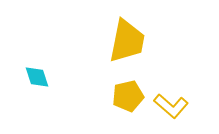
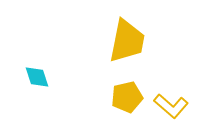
yellow pentagon: moved 1 px left, 1 px down
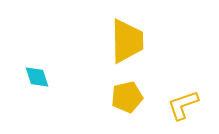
yellow trapezoid: rotated 12 degrees counterclockwise
yellow L-shape: moved 12 px right, 1 px up; rotated 120 degrees clockwise
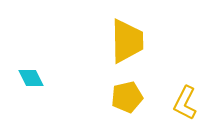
cyan diamond: moved 6 px left, 1 px down; rotated 8 degrees counterclockwise
yellow L-shape: moved 2 px right, 2 px up; rotated 44 degrees counterclockwise
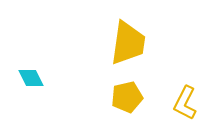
yellow trapezoid: moved 1 px right, 2 px down; rotated 9 degrees clockwise
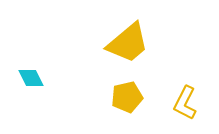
yellow trapezoid: rotated 42 degrees clockwise
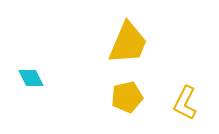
yellow trapezoid: rotated 27 degrees counterclockwise
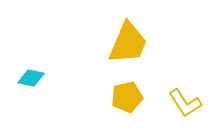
cyan diamond: rotated 52 degrees counterclockwise
yellow L-shape: rotated 60 degrees counterclockwise
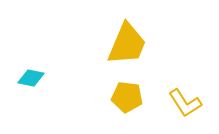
yellow trapezoid: moved 1 px left, 1 px down
yellow pentagon: rotated 20 degrees clockwise
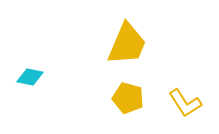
cyan diamond: moved 1 px left, 1 px up
yellow pentagon: moved 1 px right, 1 px down; rotated 8 degrees clockwise
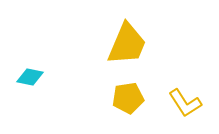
yellow pentagon: rotated 24 degrees counterclockwise
